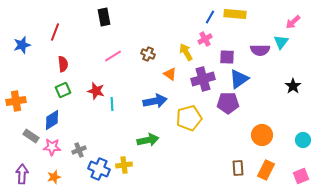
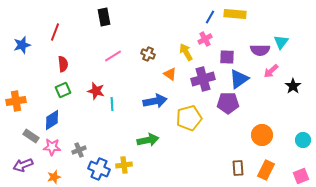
pink arrow: moved 22 px left, 49 px down
purple arrow: moved 1 px right, 9 px up; rotated 114 degrees counterclockwise
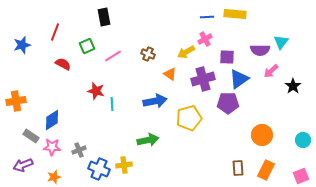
blue line: moved 3 px left; rotated 56 degrees clockwise
yellow arrow: rotated 90 degrees counterclockwise
red semicircle: rotated 56 degrees counterclockwise
green square: moved 24 px right, 44 px up
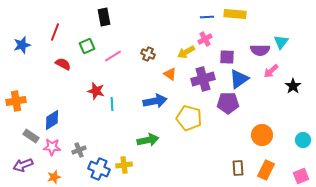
yellow pentagon: rotated 30 degrees clockwise
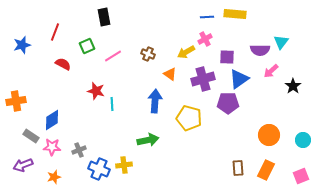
blue arrow: rotated 75 degrees counterclockwise
orange circle: moved 7 px right
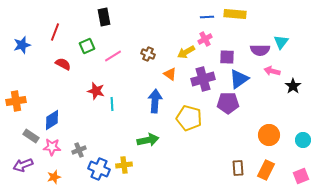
pink arrow: moved 1 px right; rotated 56 degrees clockwise
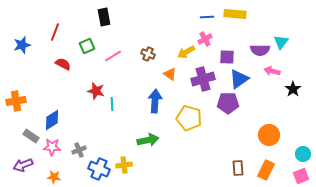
black star: moved 3 px down
cyan circle: moved 14 px down
orange star: rotated 24 degrees clockwise
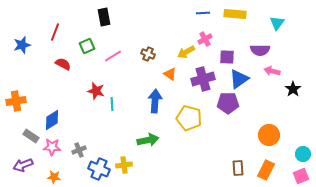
blue line: moved 4 px left, 4 px up
cyan triangle: moved 4 px left, 19 px up
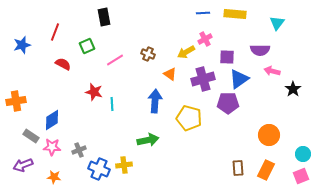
pink line: moved 2 px right, 4 px down
red star: moved 2 px left, 1 px down
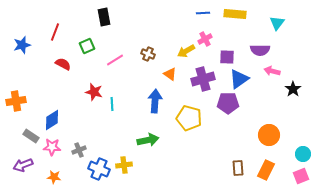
yellow arrow: moved 1 px up
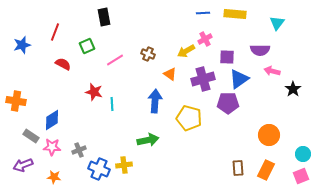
orange cross: rotated 18 degrees clockwise
